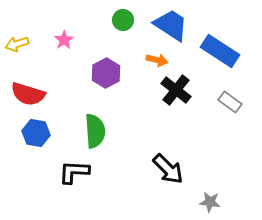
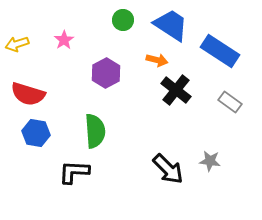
gray star: moved 41 px up
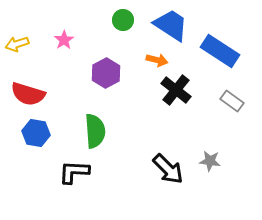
gray rectangle: moved 2 px right, 1 px up
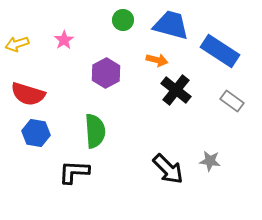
blue trapezoid: rotated 18 degrees counterclockwise
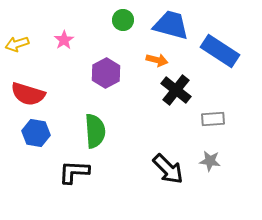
gray rectangle: moved 19 px left, 18 px down; rotated 40 degrees counterclockwise
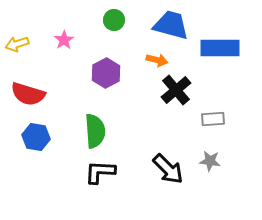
green circle: moved 9 px left
blue rectangle: moved 3 px up; rotated 33 degrees counterclockwise
black cross: rotated 12 degrees clockwise
blue hexagon: moved 4 px down
black L-shape: moved 26 px right
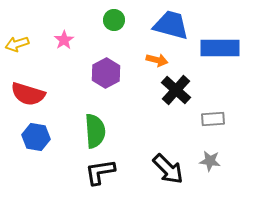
black cross: rotated 8 degrees counterclockwise
black L-shape: rotated 12 degrees counterclockwise
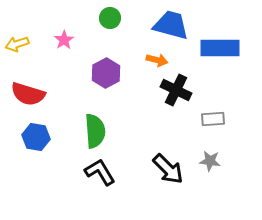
green circle: moved 4 px left, 2 px up
black cross: rotated 16 degrees counterclockwise
black L-shape: rotated 68 degrees clockwise
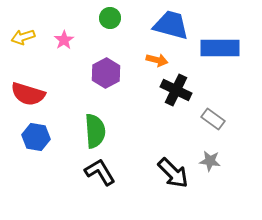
yellow arrow: moved 6 px right, 7 px up
gray rectangle: rotated 40 degrees clockwise
black arrow: moved 5 px right, 4 px down
